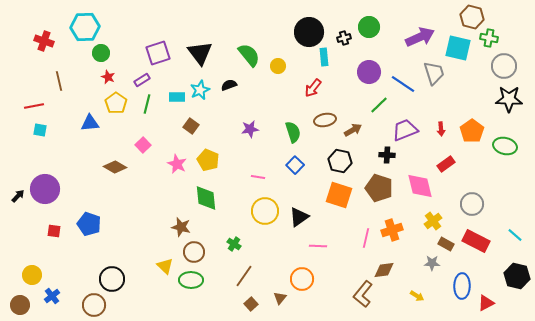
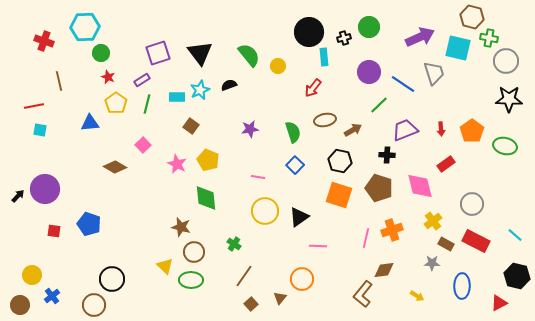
gray circle at (504, 66): moved 2 px right, 5 px up
red triangle at (486, 303): moved 13 px right
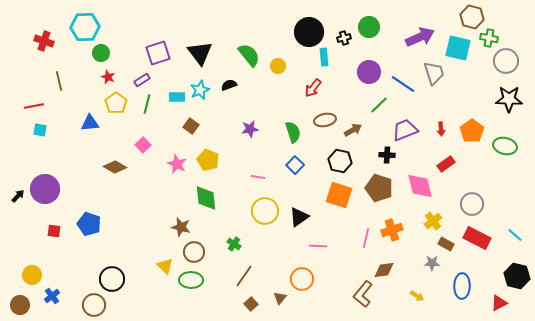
red rectangle at (476, 241): moved 1 px right, 3 px up
